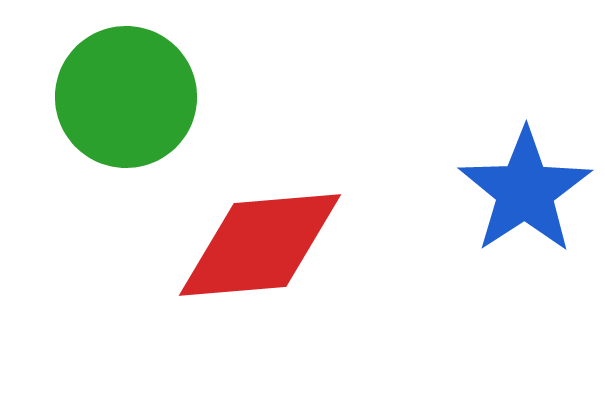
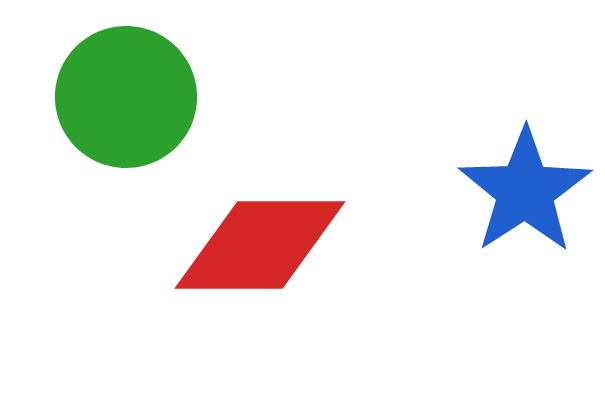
red diamond: rotated 5 degrees clockwise
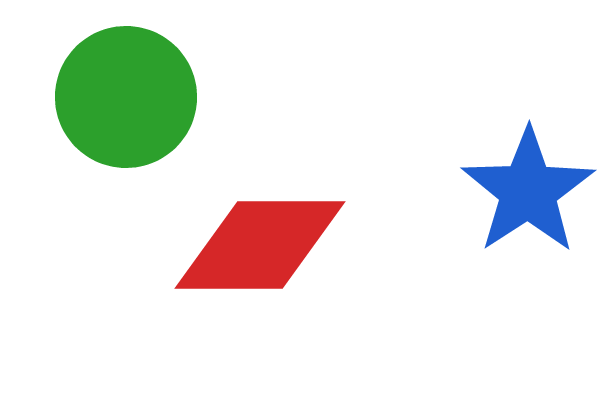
blue star: moved 3 px right
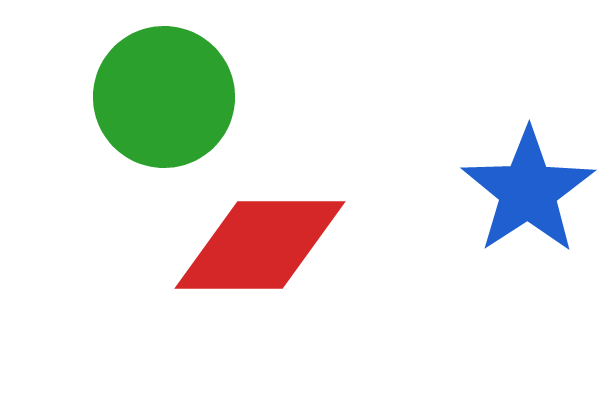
green circle: moved 38 px right
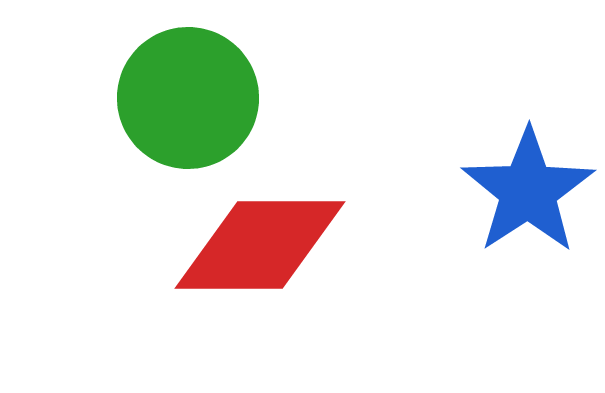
green circle: moved 24 px right, 1 px down
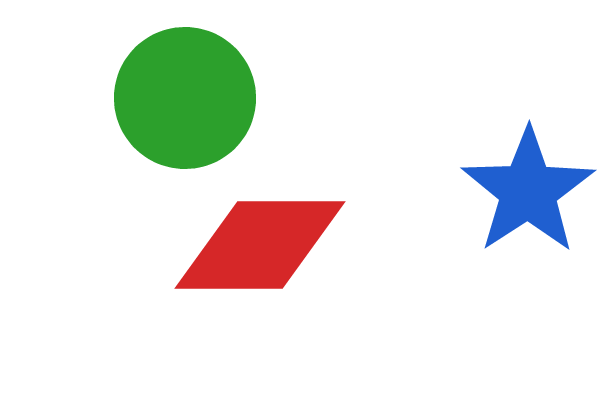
green circle: moved 3 px left
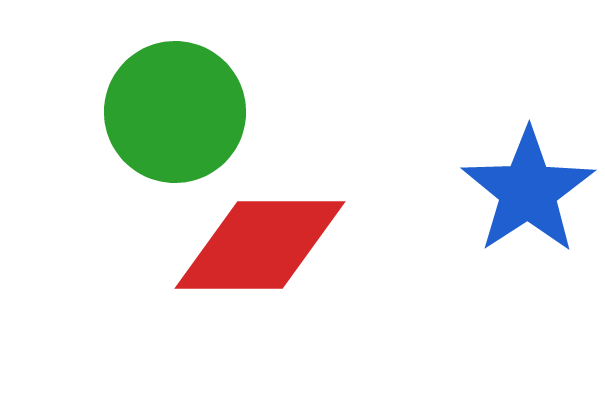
green circle: moved 10 px left, 14 px down
